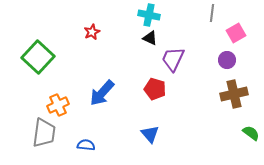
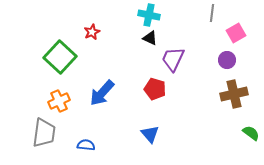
green square: moved 22 px right
orange cross: moved 1 px right, 4 px up
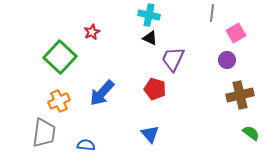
brown cross: moved 6 px right, 1 px down
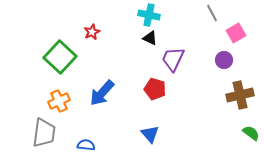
gray line: rotated 36 degrees counterclockwise
purple circle: moved 3 px left
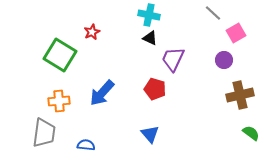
gray line: moved 1 px right; rotated 18 degrees counterclockwise
green square: moved 2 px up; rotated 12 degrees counterclockwise
orange cross: rotated 20 degrees clockwise
